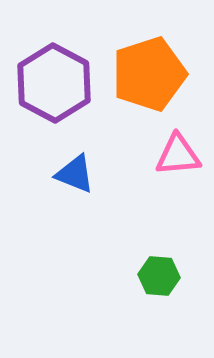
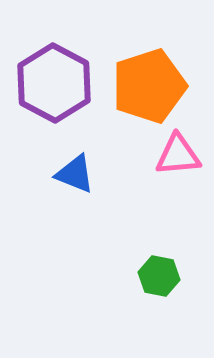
orange pentagon: moved 12 px down
green hexagon: rotated 6 degrees clockwise
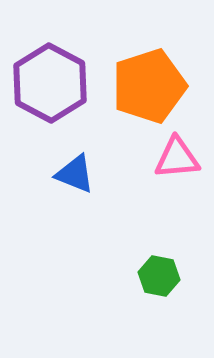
purple hexagon: moved 4 px left
pink triangle: moved 1 px left, 3 px down
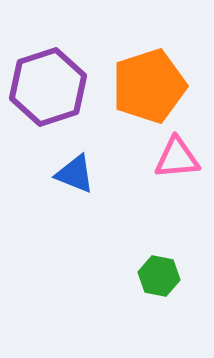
purple hexagon: moved 2 px left, 4 px down; rotated 14 degrees clockwise
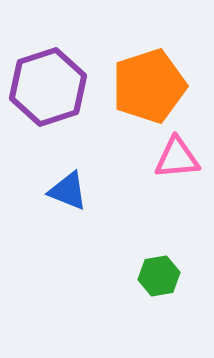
blue triangle: moved 7 px left, 17 px down
green hexagon: rotated 21 degrees counterclockwise
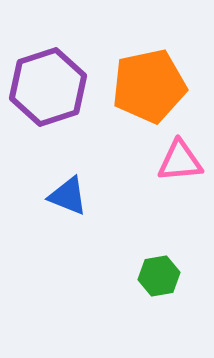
orange pentagon: rotated 6 degrees clockwise
pink triangle: moved 3 px right, 3 px down
blue triangle: moved 5 px down
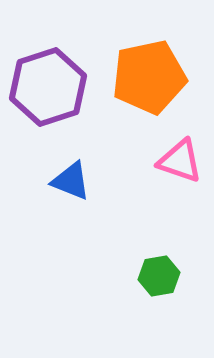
orange pentagon: moved 9 px up
pink triangle: rotated 24 degrees clockwise
blue triangle: moved 3 px right, 15 px up
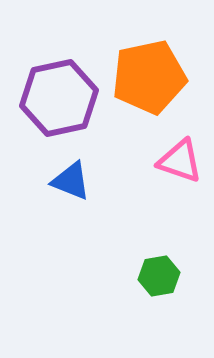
purple hexagon: moved 11 px right, 11 px down; rotated 6 degrees clockwise
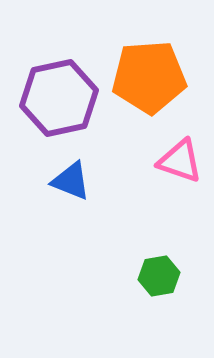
orange pentagon: rotated 8 degrees clockwise
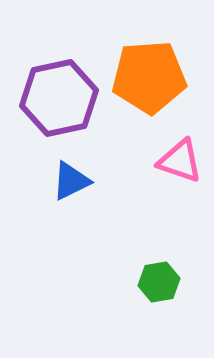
blue triangle: rotated 48 degrees counterclockwise
green hexagon: moved 6 px down
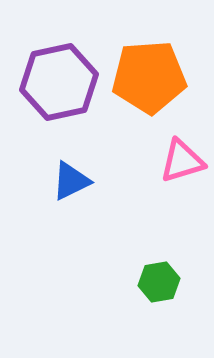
purple hexagon: moved 16 px up
pink triangle: moved 2 px right; rotated 36 degrees counterclockwise
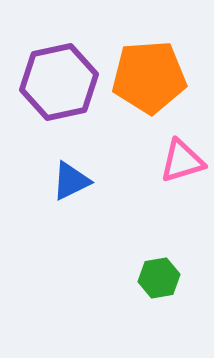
green hexagon: moved 4 px up
